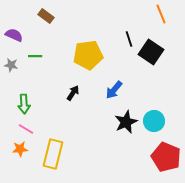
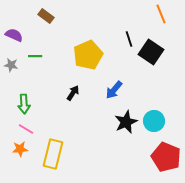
yellow pentagon: rotated 16 degrees counterclockwise
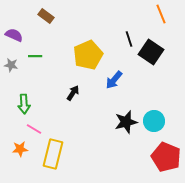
blue arrow: moved 10 px up
black star: rotated 10 degrees clockwise
pink line: moved 8 px right
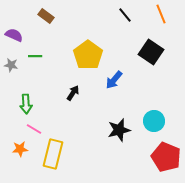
black line: moved 4 px left, 24 px up; rotated 21 degrees counterclockwise
yellow pentagon: rotated 12 degrees counterclockwise
green arrow: moved 2 px right
black star: moved 7 px left, 8 px down
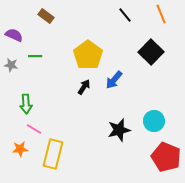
black square: rotated 10 degrees clockwise
black arrow: moved 11 px right, 6 px up
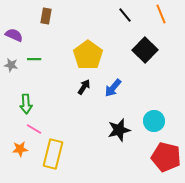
brown rectangle: rotated 63 degrees clockwise
black square: moved 6 px left, 2 px up
green line: moved 1 px left, 3 px down
blue arrow: moved 1 px left, 8 px down
red pentagon: rotated 8 degrees counterclockwise
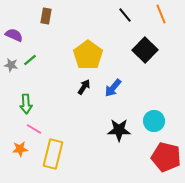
green line: moved 4 px left, 1 px down; rotated 40 degrees counterclockwise
black star: rotated 15 degrees clockwise
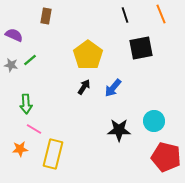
black line: rotated 21 degrees clockwise
black square: moved 4 px left, 2 px up; rotated 35 degrees clockwise
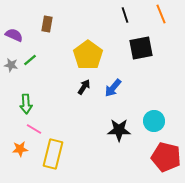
brown rectangle: moved 1 px right, 8 px down
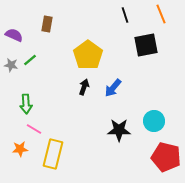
black square: moved 5 px right, 3 px up
black arrow: rotated 14 degrees counterclockwise
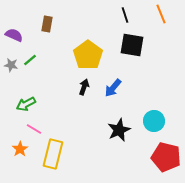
black square: moved 14 px left; rotated 20 degrees clockwise
green arrow: rotated 66 degrees clockwise
black star: rotated 25 degrees counterclockwise
orange star: rotated 28 degrees counterclockwise
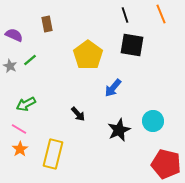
brown rectangle: rotated 21 degrees counterclockwise
gray star: moved 1 px left, 1 px down; rotated 16 degrees clockwise
black arrow: moved 6 px left, 27 px down; rotated 119 degrees clockwise
cyan circle: moved 1 px left
pink line: moved 15 px left
red pentagon: moved 7 px down
